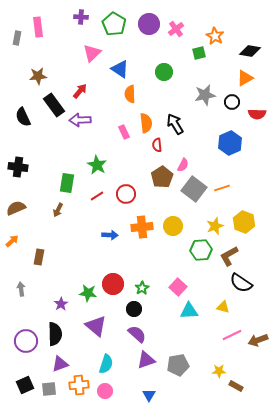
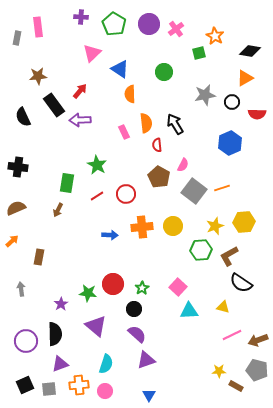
brown pentagon at (162, 177): moved 3 px left; rotated 10 degrees counterclockwise
gray square at (194, 189): moved 2 px down
yellow hexagon at (244, 222): rotated 25 degrees counterclockwise
gray pentagon at (178, 365): moved 79 px right, 5 px down; rotated 25 degrees clockwise
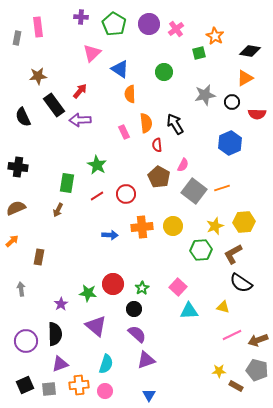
brown L-shape at (229, 256): moved 4 px right, 2 px up
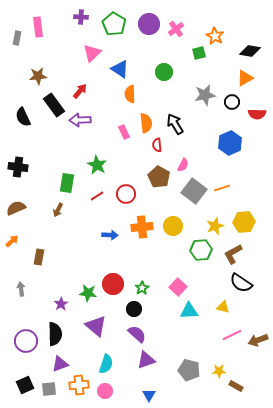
gray pentagon at (257, 370): moved 68 px left
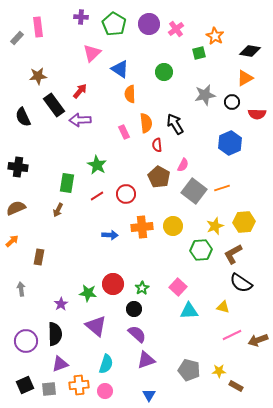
gray rectangle at (17, 38): rotated 32 degrees clockwise
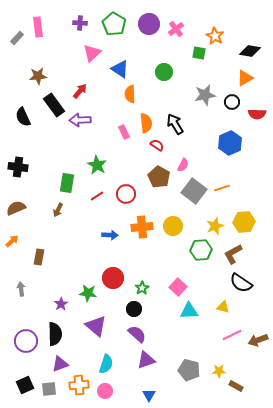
purple cross at (81, 17): moved 1 px left, 6 px down
green square at (199, 53): rotated 24 degrees clockwise
red semicircle at (157, 145): rotated 128 degrees clockwise
red circle at (113, 284): moved 6 px up
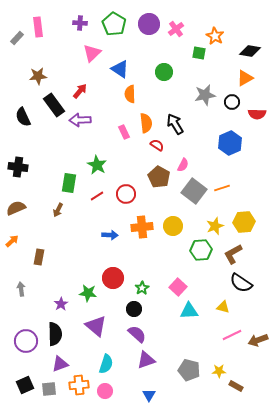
green rectangle at (67, 183): moved 2 px right
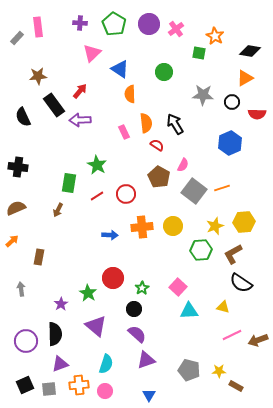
gray star at (205, 95): moved 2 px left; rotated 15 degrees clockwise
green star at (88, 293): rotated 24 degrees clockwise
